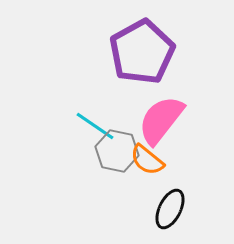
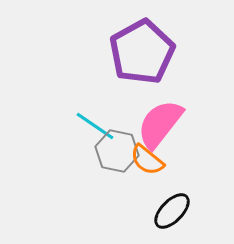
pink semicircle: moved 1 px left, 4 px down
black ellipse: moved 2 px right, 2 px down; rotated 18 degrees clockwise
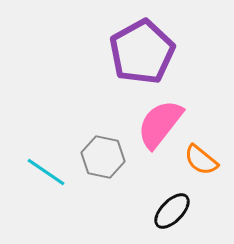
cyan line: moved 49 px left, 46 px down
gray hexagon: moved 14 px left, 6 px down
orange semicircle: moved 54 px right
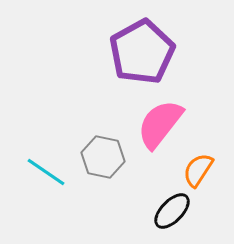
orange semicircle: moved 3 px left, 10 px down; rotated 84 degrees clockwise
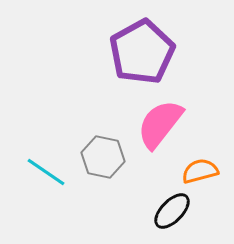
orange semicircle: moved 2 px right, 1 px down; rotated 42 degrees clockwise
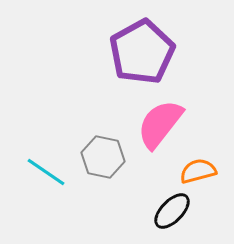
orange semicircle: moved 2 px left
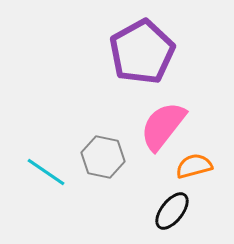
pink semicircle: moved 3 px right, 2 px down
orange semicircle: moved 4 px left, 5 px up
black ellipse: rotated 6 degrees counterclockwise
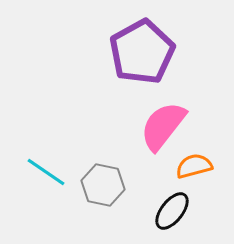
gray hexagon: moved 28 px down
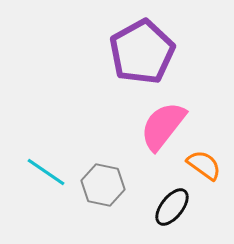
orange semicircle: moved 10 px right, 1 px up; rotated 51 degrees clockwise
black ellipse: moved 4 px up
